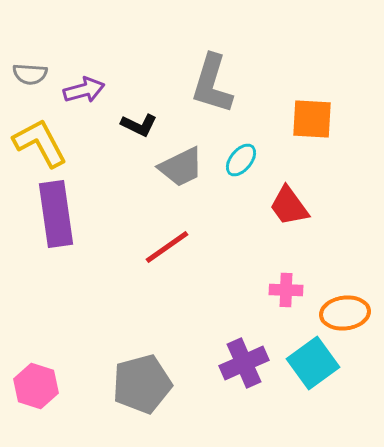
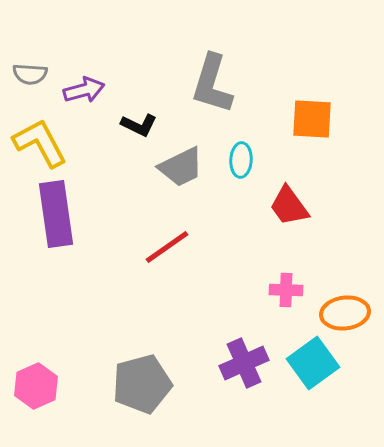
cyan ellipse: rotated 36 degrees counterclockwise
pink hexagon: rotated 18 degrees clockwise
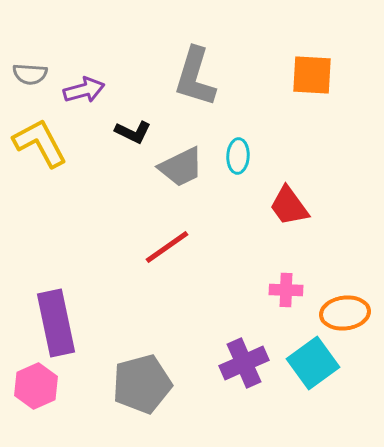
gray L-shape: moved 17 px left, 7 px up
orange square: moved 44 px up
black L-shape: moved 6 px left, 7 px down
cyan ellipse: moved 3 px left, 4 px up
purple rectangle: moved 109 px down; rotated 4 degrees counterclockwise
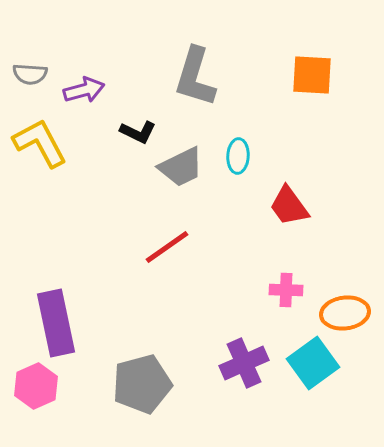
black L-shape: moved 5 px right
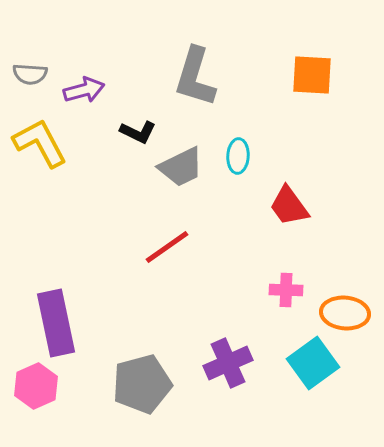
orange ellipse: rotated 12 degrees clockwise
purple cross: moved 16 px left
